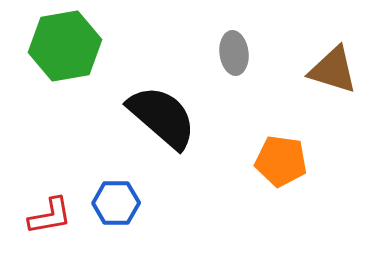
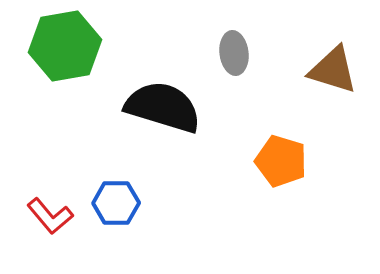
black semicircle: moved 1 px right, 10 px up; rotated 24 degrees counterclockwise
orange pentagon: rotated 9 degrees clockwise
red L-shape: rotated 60 degrees clockwise
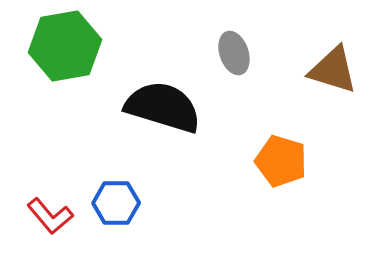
gray ellipse: rotated 12 degrees counterclockwise
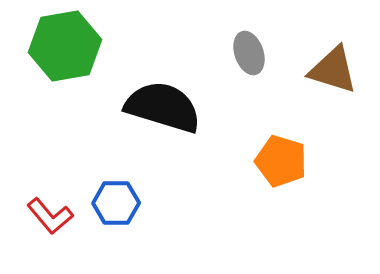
gray ellipse: moved 15 px right
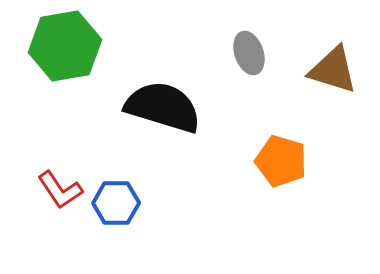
red L-shape: moved 10 px right, 26 px up; rotated 6 degrees clockwise
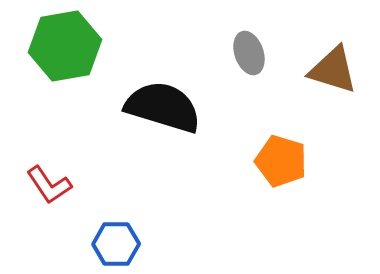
red L-shape: moved 11 px left, 5 px up
blue hexagon: moved 41 px down
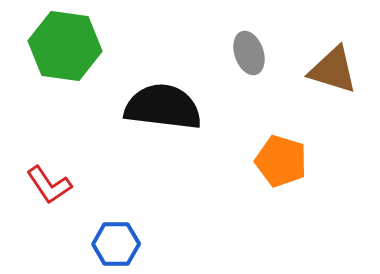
green hexagon: rotated 18 degrees clockwise
black semicircle: rotated 10 degrees counterclockwise
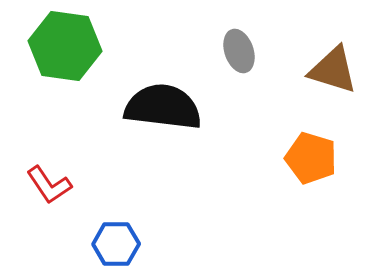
gray ellipse: moved 10 px left, 2 px up
orange pentagon: moved 30 px right, 3 px up
